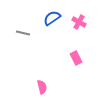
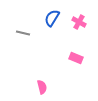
blue semicircle: rotated 24 degrees counterclockwise
pink rectangle: rotated 40 degrees counterclockwise
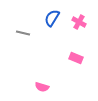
pink semicircle: rotated 120 degrees clockwise
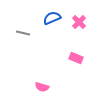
blue semicircle: rotated 36 degrees clockwise
pink cross: rotated 16 degrees clockwise
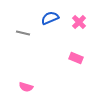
blue semicircle: moved 2 px left
pink semicircle: moved 16 px left
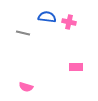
blue semicircle: moved 3 px left, 1 px up; rotated 30 degrees clockwise
pink cross: moved 10 px left; rotated 32 degrees counterclockwise
pink rectangle: moved 9 px down; rotated 24 degrees counterclockwise
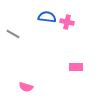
pink cross: moved 2 px left
gray line: moved 10 px left, 1 px down; rotated 16 degrees clockwise
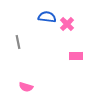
pink cross: moved 2 px down; rotated 32 degrees clockwise
gray line: moved 5 px right, 8 px down; rotated 48 degrees clockwise
pink rectangle: moved 11 px up
